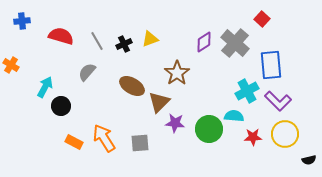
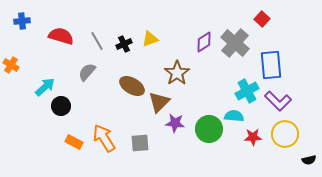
cyan arrow: rotated 20 degrees clockwise
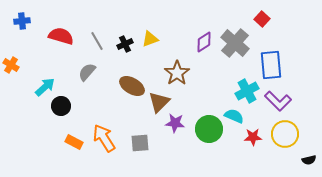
black cross: moved 1 px right
cyan semicircle: rotated 18 degrees clockwise
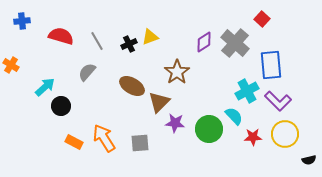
yellow triangle: moved 2 px up
black cross: moved 4 px right
brown star: moved 1 px up
cyan semicircle: rotated 24 degrees clockwise
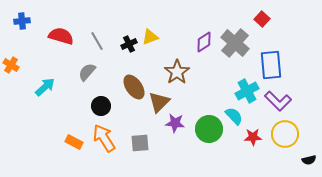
brown ellipse: moved 2 px right, 1 px down; rotated 25 degrees clockwise
black circle: moved 40 px right
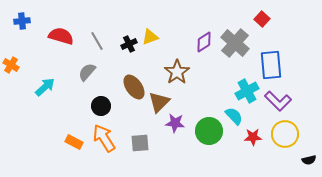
green circle: moved 2 px down
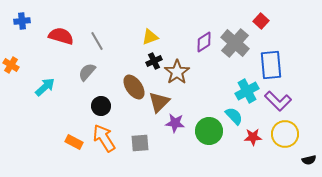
red square: moved 1 px left, 2 px down
black cross: moved 25 px right, 17 px down
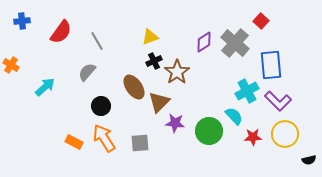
red semicircle: moved 4 px up; rotated 110 degrees clockwise
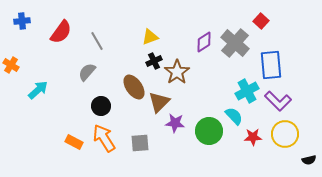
cyan arrow: moved 7 px left, 3 px down
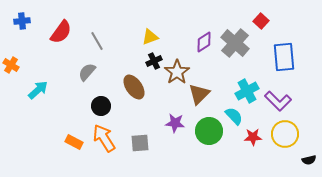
blue rectangle: moved 13 px right, 8 px up
brown triangle: moved 40 px right, 8 px up
